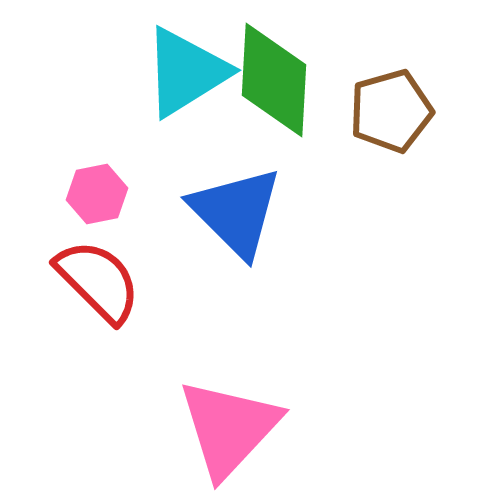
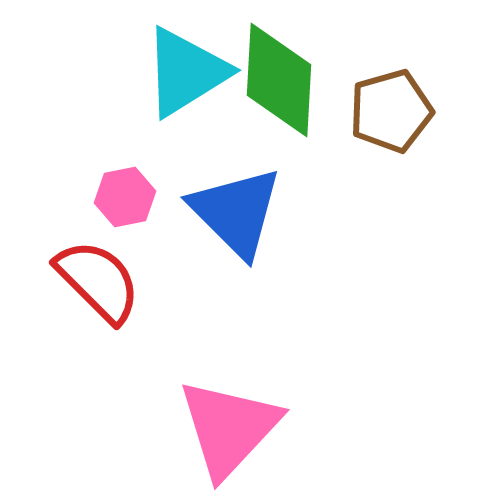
green diamond: moved 5 px right
pink hexagon: moved 28 px right, 3 px down
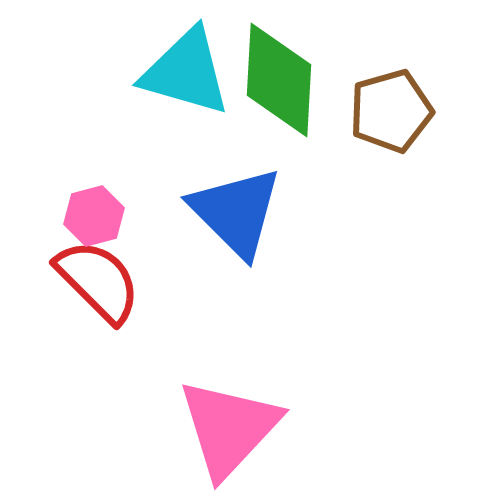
cyan triangle: rotated 48 degrees clockwise
pink hexagon: moved 31 px left, 19 px down; rotated 4 degrees counterclockwise
